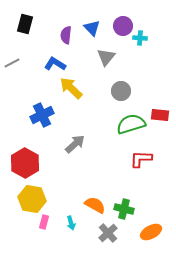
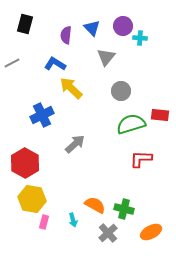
cyan arrow: moved 2 px right, 3 px up
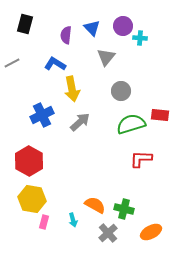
yellow arrow: moved 1 px right, 1 px down; rotated 145 degrees counterclockwise
gray arrow: moved 5 px right, 22 px up
red hexagon: moved 4 px right, 2 px up
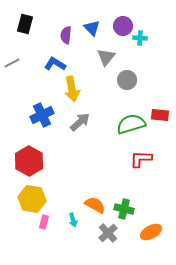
gray circle: moved 6 px right, 11 px up
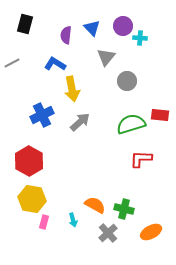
gray circle: moved 1 px down
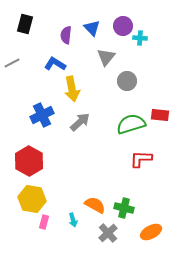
green cross: moved 1 px up
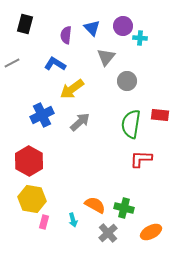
yellow arrow: rotated 65 degrees clockwise
green semicircle: rotated 64 degrees counterclockwise
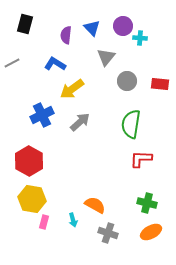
red rectangle: moved 31 px up
green cross: moved 23 px right, 5 px up
gray cross: rotated 30 degrees counterclockwise
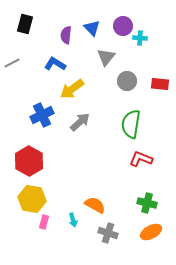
red L-shape: rotated 20 degrees clockwise
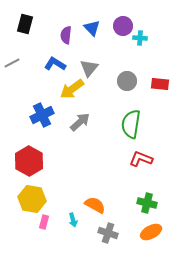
gray triangle: moved 17 px left, 11 px down
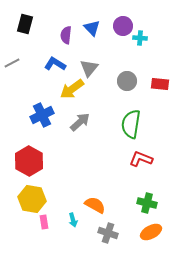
pink rectangle: rotated 24 degrees counterclockwise
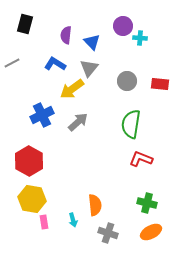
blue triangle: moved 14 px down
gray arrow: moved 2 px left
orange semicircle: rotated 55 degrees clockwise
